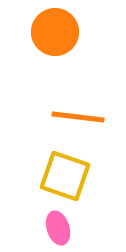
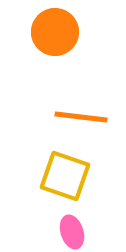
orange line: moved 3 px right
pink ellipse: moved 14 px right, 4 px down
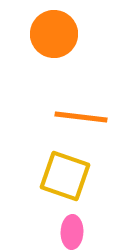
orange circle: moved 1 px left, 2 px down
pink ellipse: rotated 20 degrees clockwise
